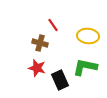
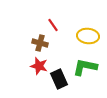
red star: moved 2 px right, 2 px up
black rectangle: moved 1 px left, 1 px up
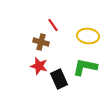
brown cross: moved 1 px right, 1 px up
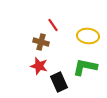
black rectangle: moved 3 px down
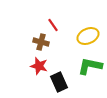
yellow ellipse: rotated 30 degrees counterclockwise
green L-shape: moved 5 px right, 1 px up
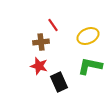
brown cross: rotated 21 degrees counterclockwise
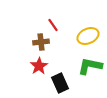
red star: rotated 24 degrees clockwise
black rectangle: moved 1 px right, 1 px down
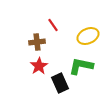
brown cross: moved 4 px left
green L-shape: moved 9 px left
